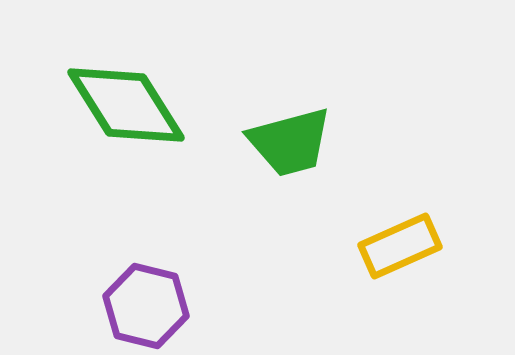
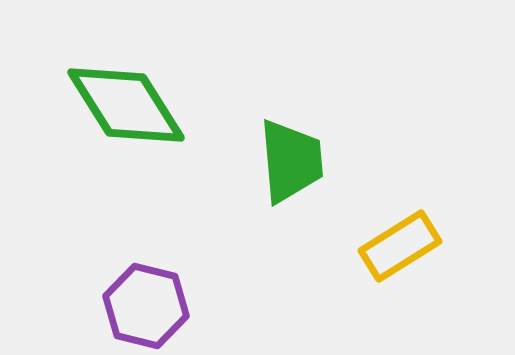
green trapezoid: moved 1 px right, 19 px down; rotated 80 degrees counterclockwise
yellow rectangle: rotated 8 degrees counterclockwise
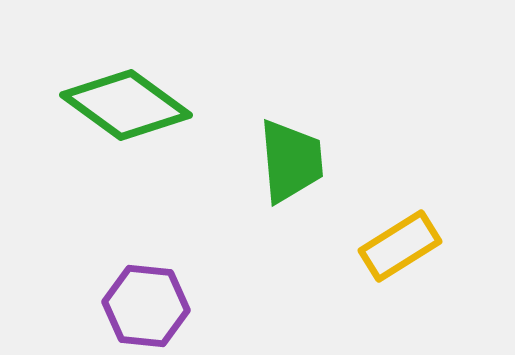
green diamond: rotated 22 degrees counterclockwise
purple hexagon: rotated 8 degrees counterclockwise
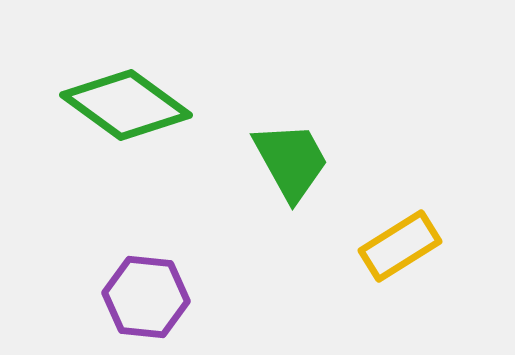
green trapezoid: rotated 24 degrees counterclockwise
purple hexagon: moved 9 px up
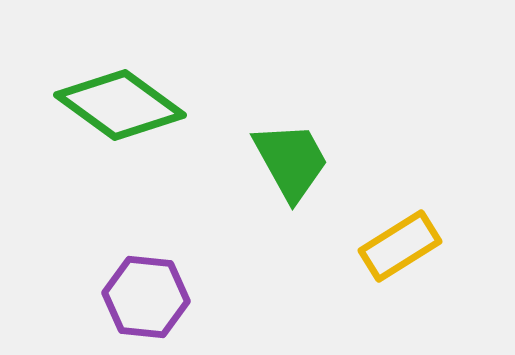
green diamond: moved 6 px left
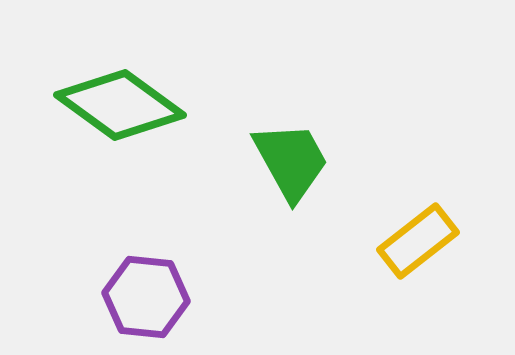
yellow rectangle: moved 18 px right, 5 px up; rotated 6 degrees counterclockwise
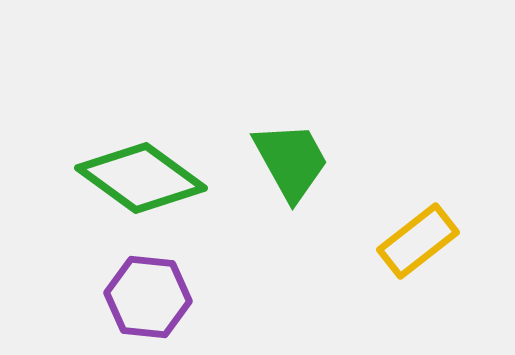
green diamond: moved 21 px right, 73 px down
purple hexagon: moved 2 px right
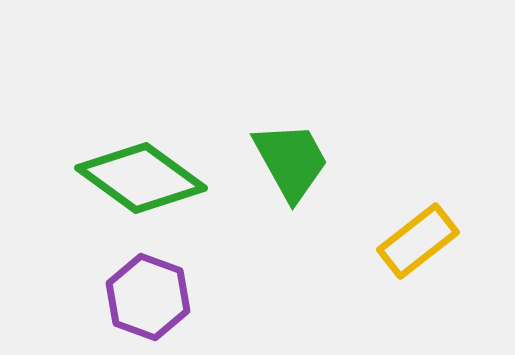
purple hexagon: rotated 14 degrees clockwise
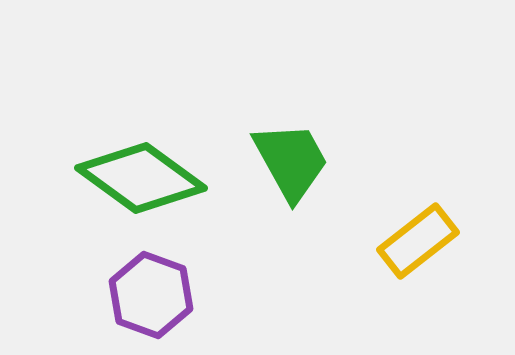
purple hexagon: moved 3 px right, 2 px up
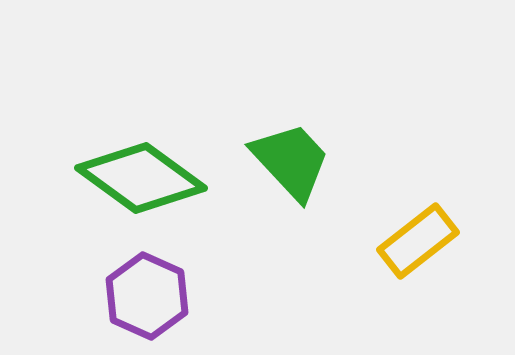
green trapezoid: rotated 14 degrees counterclockwise
purple hexagon: moved 4 px left, 1 px down; rotated 4 degrees clockwise
